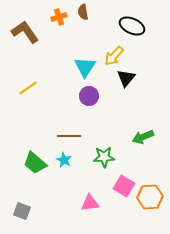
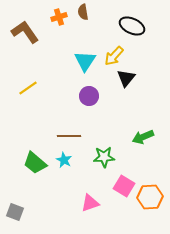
cyan triangle: moved 6 px up
pink triangle: rotated 12 degrees counterclockwise
gray square: moved 7 px left, 1 px down
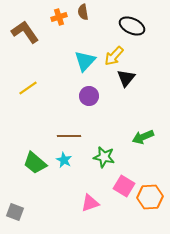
cyan triangle: rotated 10 degrees clockwise
green star: rotated 15 degrees clockwise
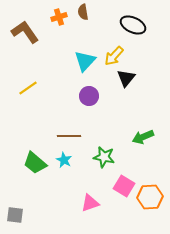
black ellipse: moved 1 px right, 1 px up
gray square: moved 3 px down; rotated 12 degrees counterclockwise
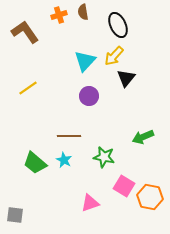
orange cross: moved 2 px up
black ellipse: moved 15 px left; rotated 40 degrees clockwise
orange hexagon: rotated 15 degrees clockwise
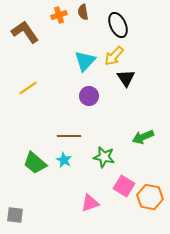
black triangle: rotated 12 degrees counterclockwise
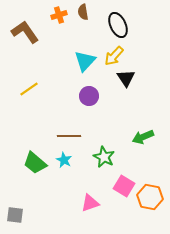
yellow line: moved 1 px right, 1 px down
green star: rotated 15 degrees clockwise
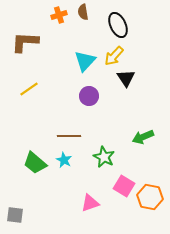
brown L-shape: moved 10 px down; rotated 52 degrees counterclockwise
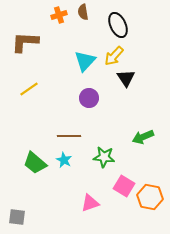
purple circle: moved 2 px down
green star: rotated 20 degrees counterclockwise
gray square: moved 2 px right, 2 px down
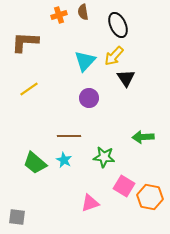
green arrow: rotated 20 degrees clockwise
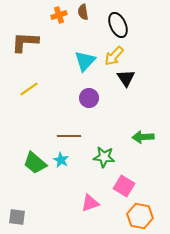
cyan star: moved 3 px left
orange hexagon: moved 10 px left, 19 px down
